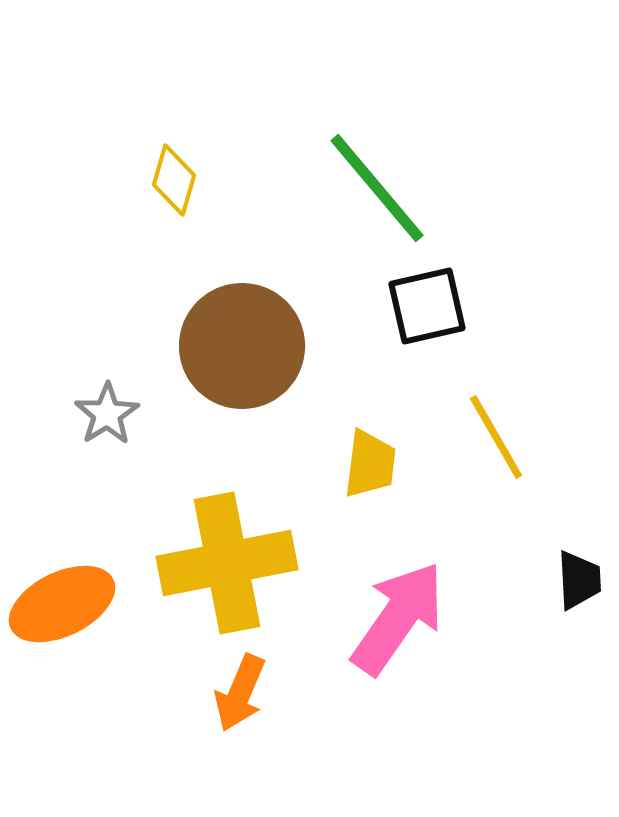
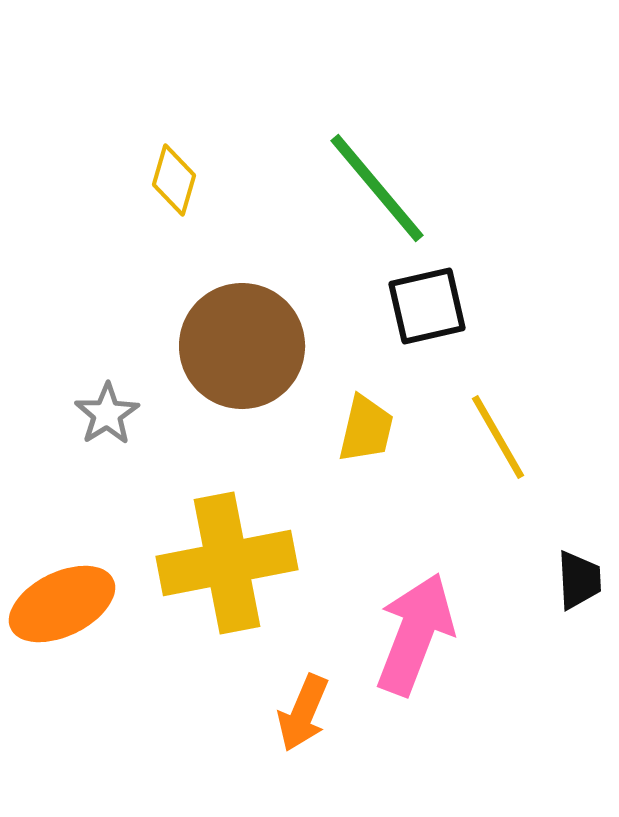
yellow line: moved 2 px right
yellow trapezoid: moved 4 px left, 35 px up; rotated 6 degrees clockwise
pink arrow: moved 17 px right, 16 px down; rotated 14 degrees counterclockwise
orange arrow: moved 63 px right, 20 px down
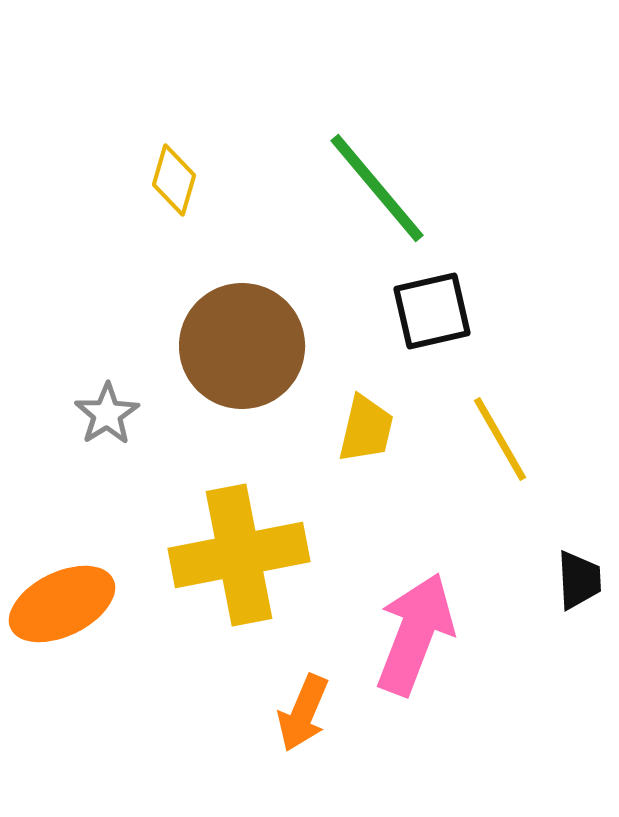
black square: moved 5 px right, 5 px down
yellow line: moved 2 px right, 2 px down
yellow cross: moved 12 px right, 8 px up
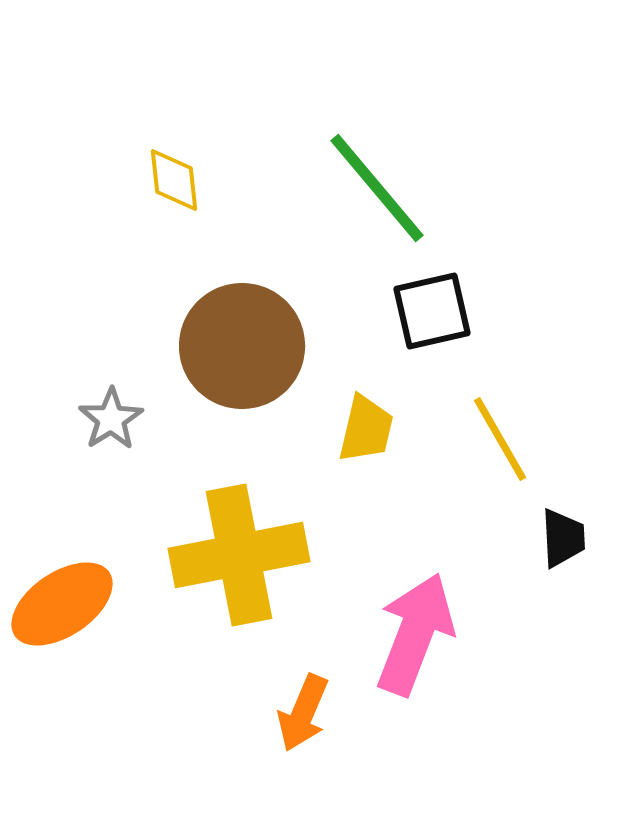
yellow diamond: rotated 22 degrees counterclockwise
gray star: moved 4 px right, 5 px down
black trapezoid: moved 16 px left, 42 px up
orange ellipse: rotated 8 degrees counterclockwise
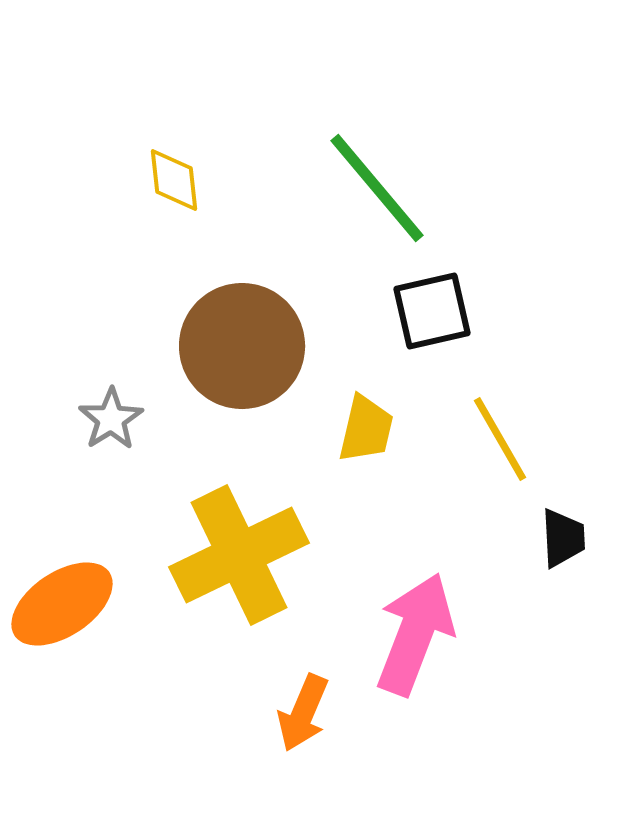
yellow cross: rotated 15 degrees counterclockwise
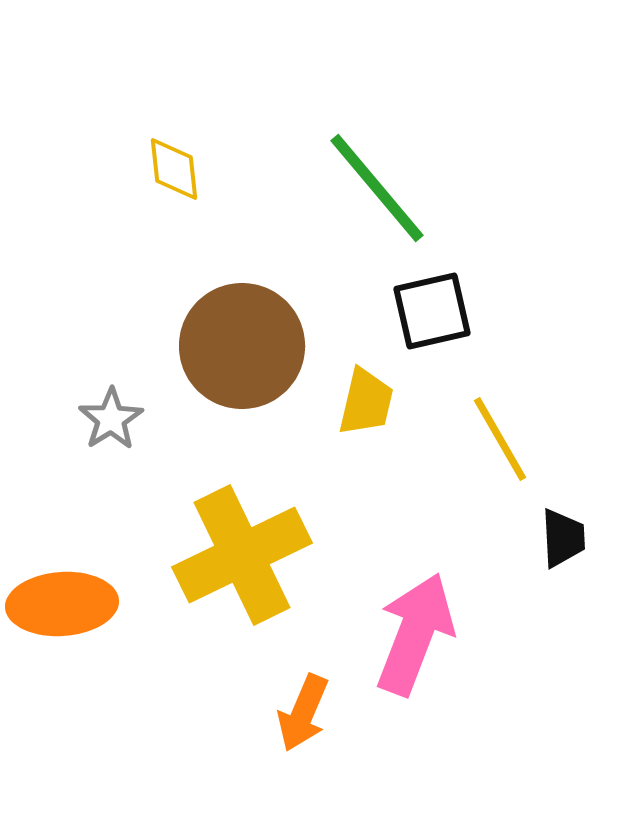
yellow diamond: moved 11 px up
yellow trapezoid: moved 27 px up
yellow cross: moved 3 px right
orange ellipse: rotated 30 degrees clockwise
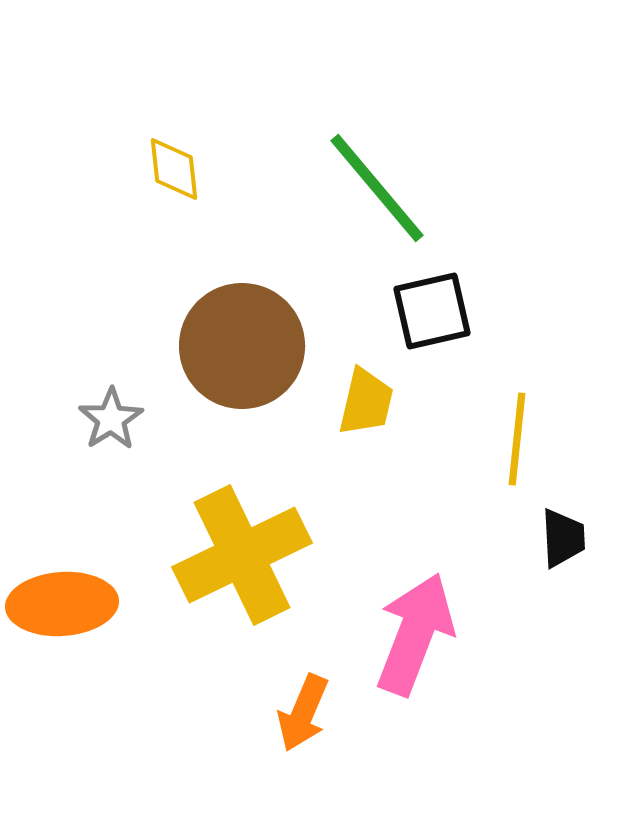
yellow line: moved 17 px right; rotated 36 degrees clockwise
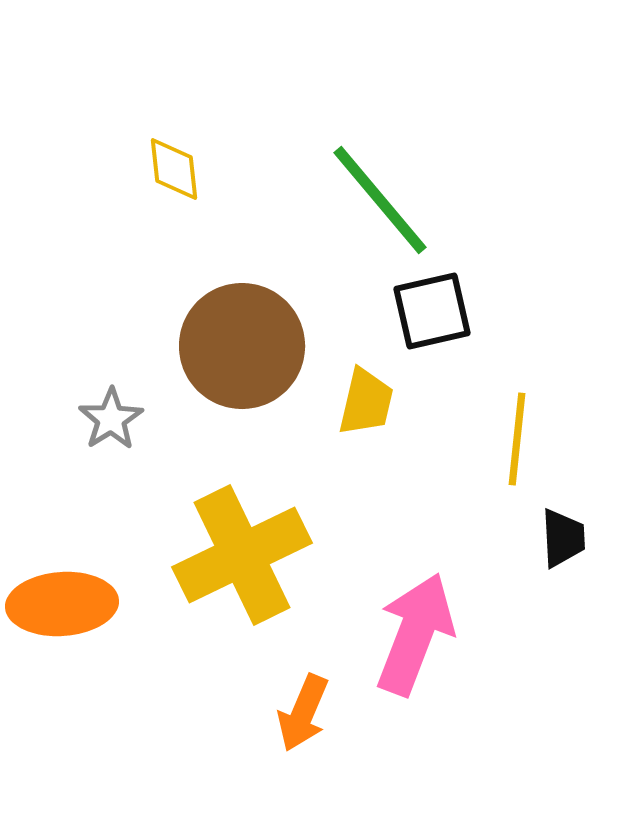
green line: moved 3 px right, 12 px down
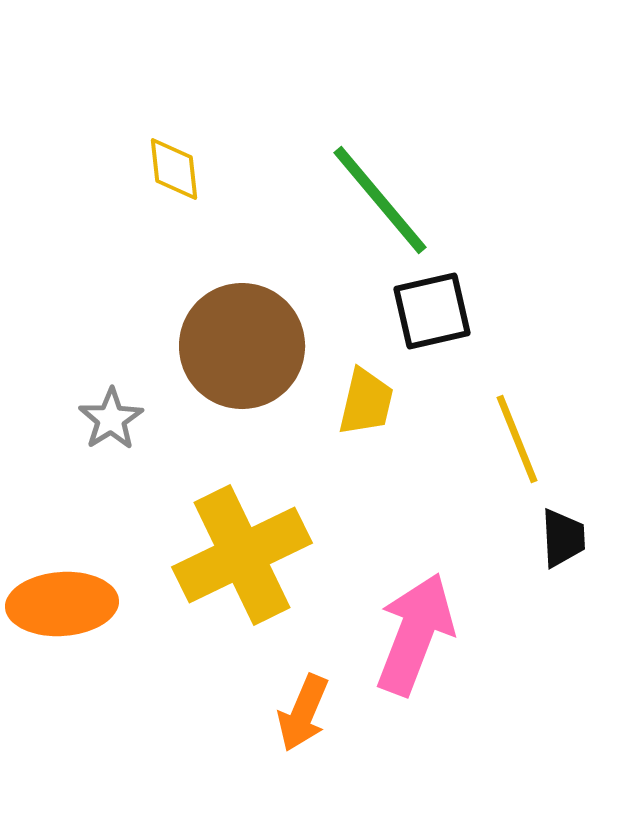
yellow line: rotated 28 degrees counterclockwise
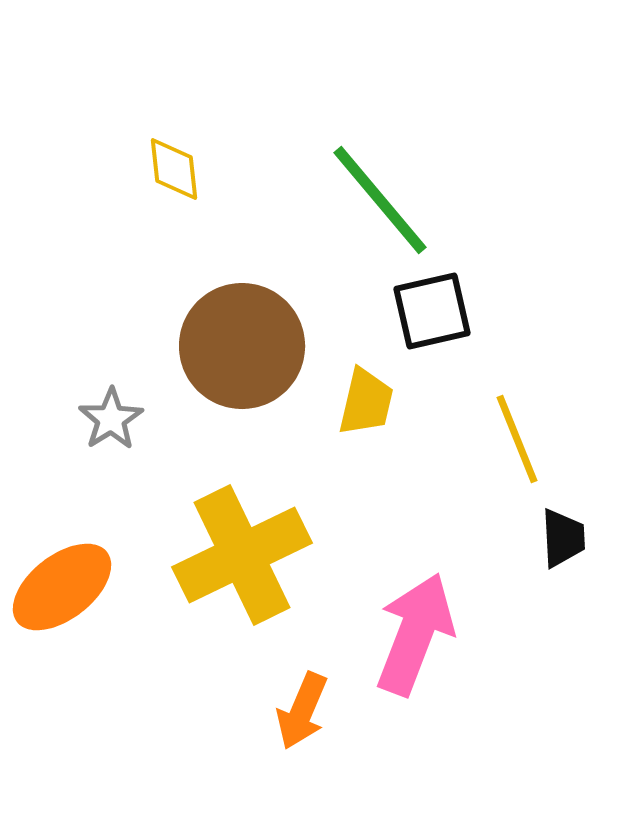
orange ellipse: moved 17 px up; rotated 34 degrees counterclockwise
orange arrow: moved 1 px left, 2 px up
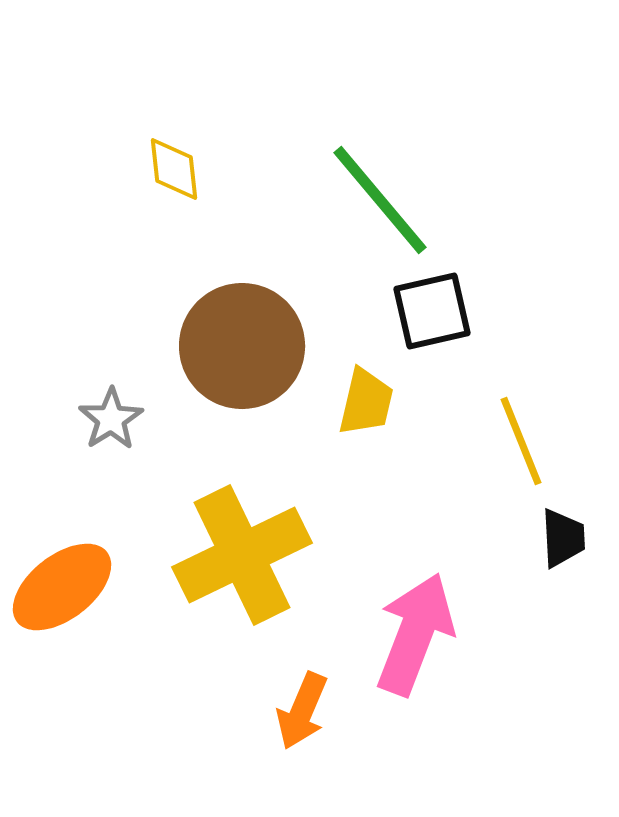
yellow line: moved 4 px right, 2 px down
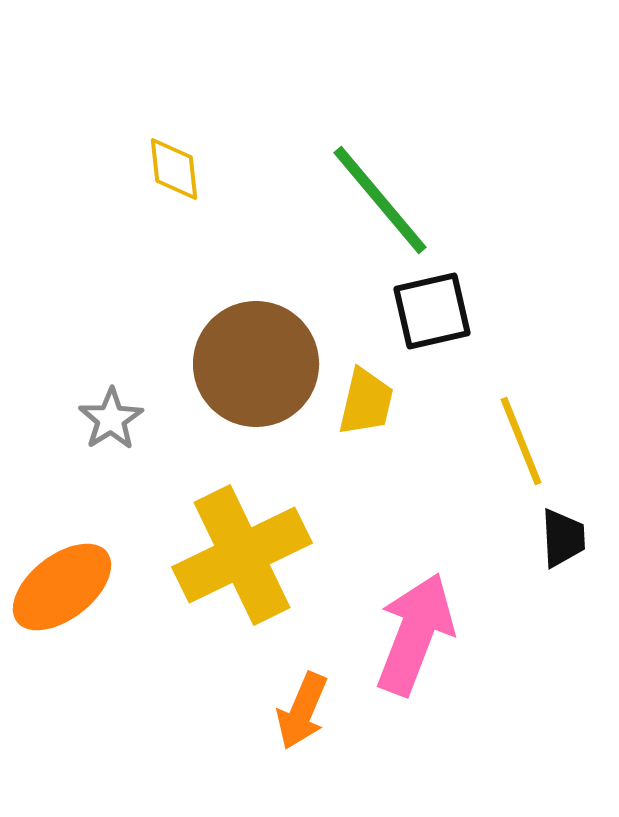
brown circle: moved 14 px right, 18 px down
